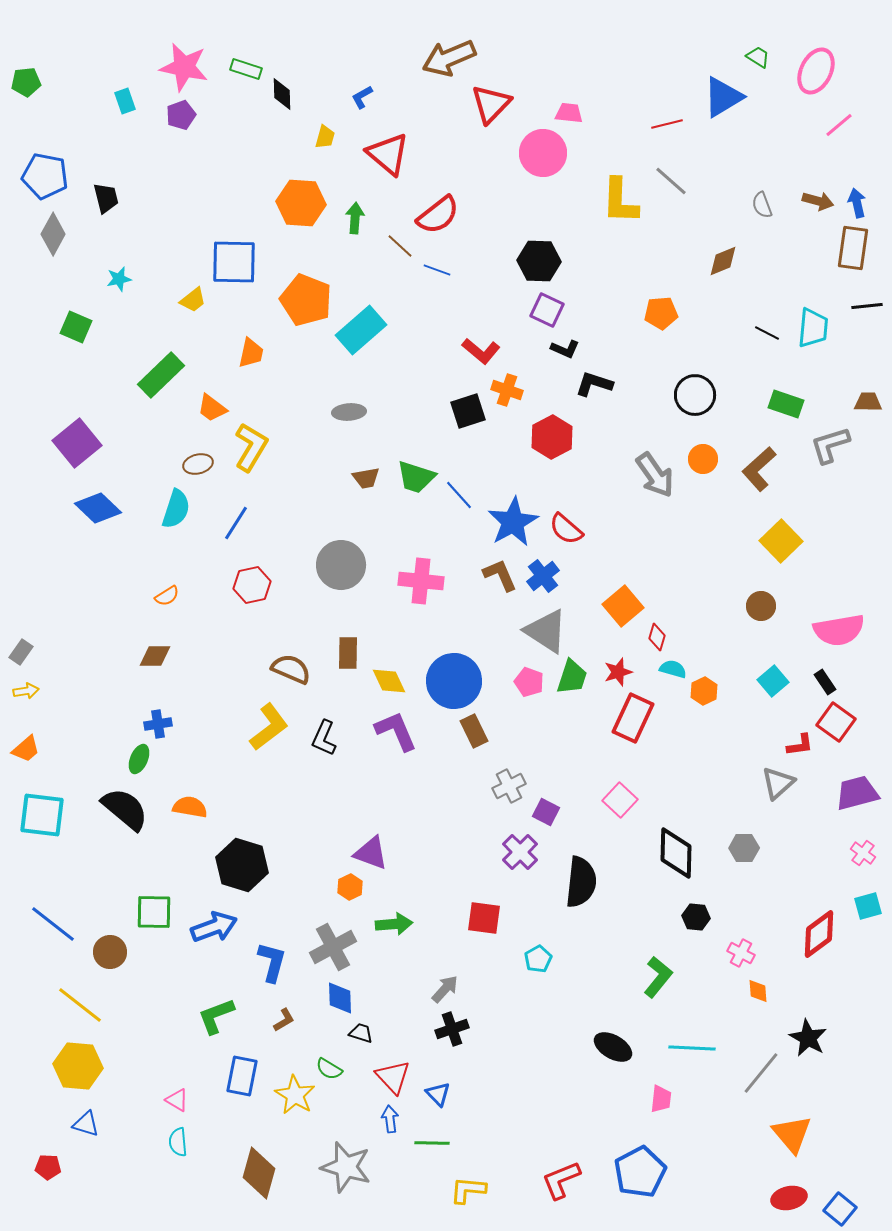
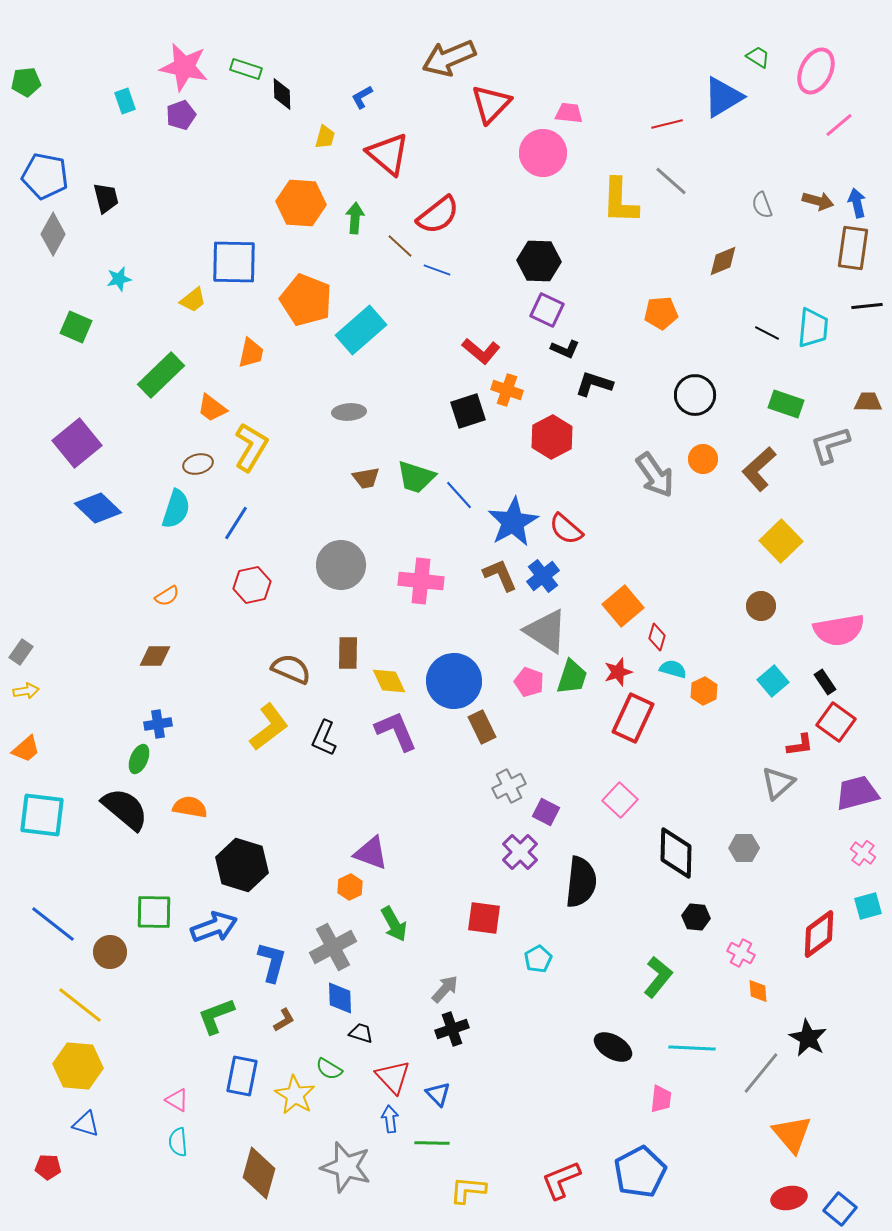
brown rectangle at (474, 731): moved 8 px right, 4 px up
green arrow at (394, 924): rotated 66 degrees clockwise
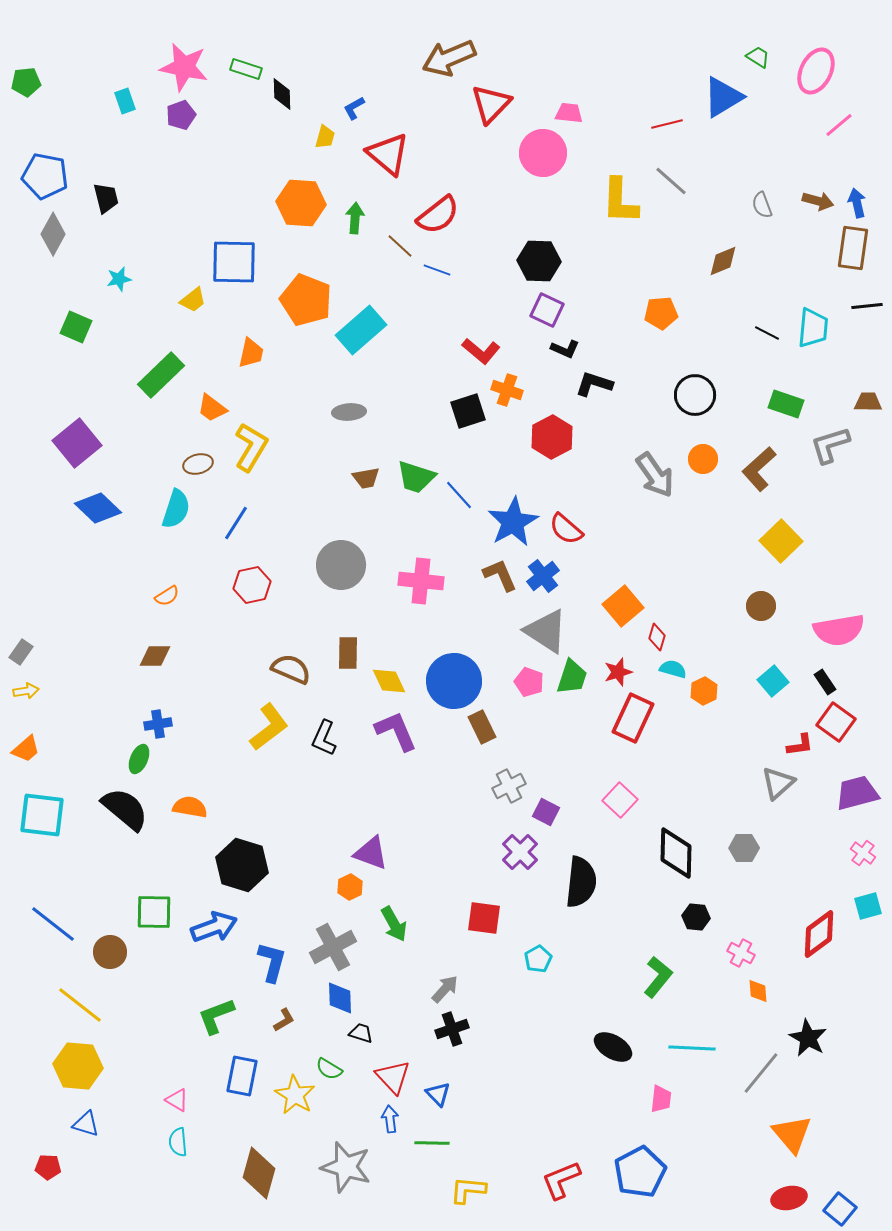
blue L-shape at (362, 97): moved 8 px left, 11 px down
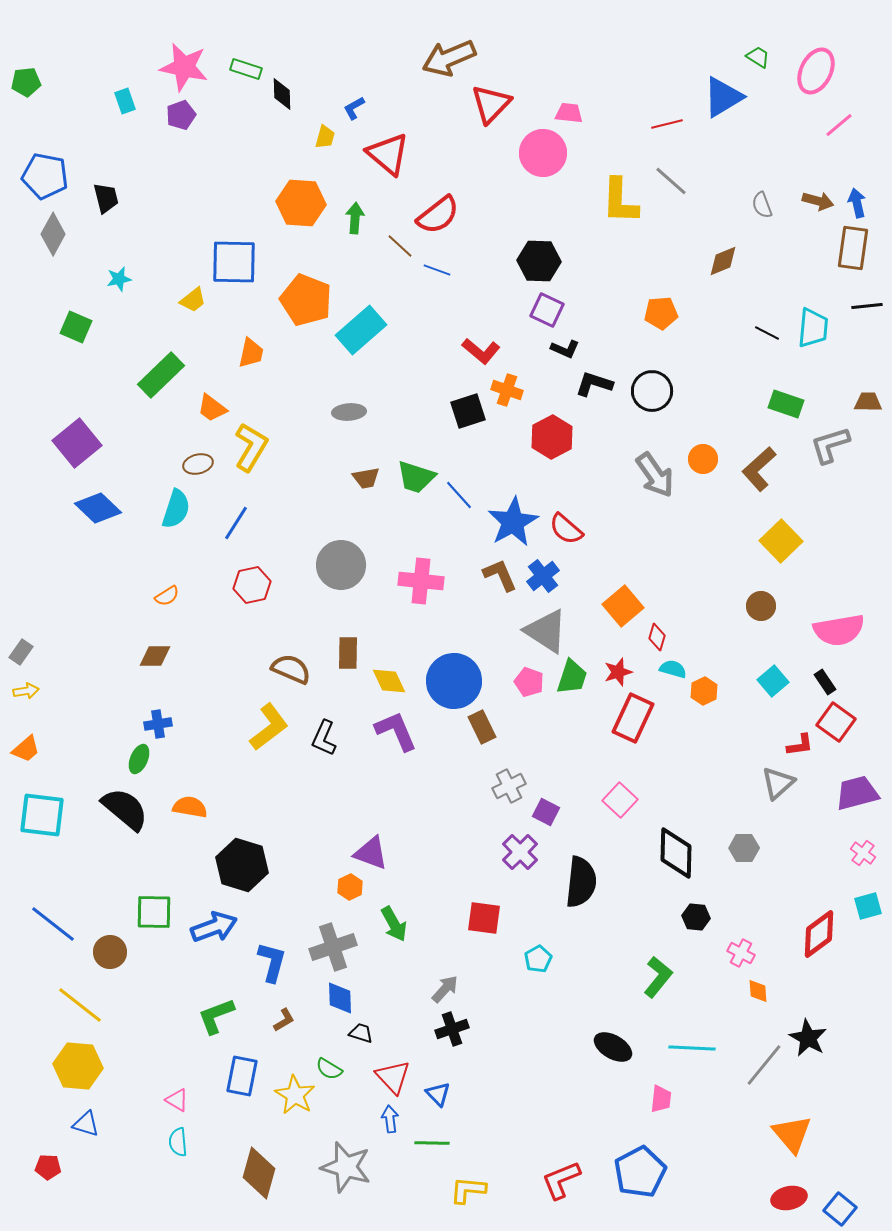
black circle at (695, 395): moved 43 px left, 4 px up
gray cross at (333, 947): rotated 9 degrees clockwise
gray line at (761, 1073): moved 3 px right, 8 px up
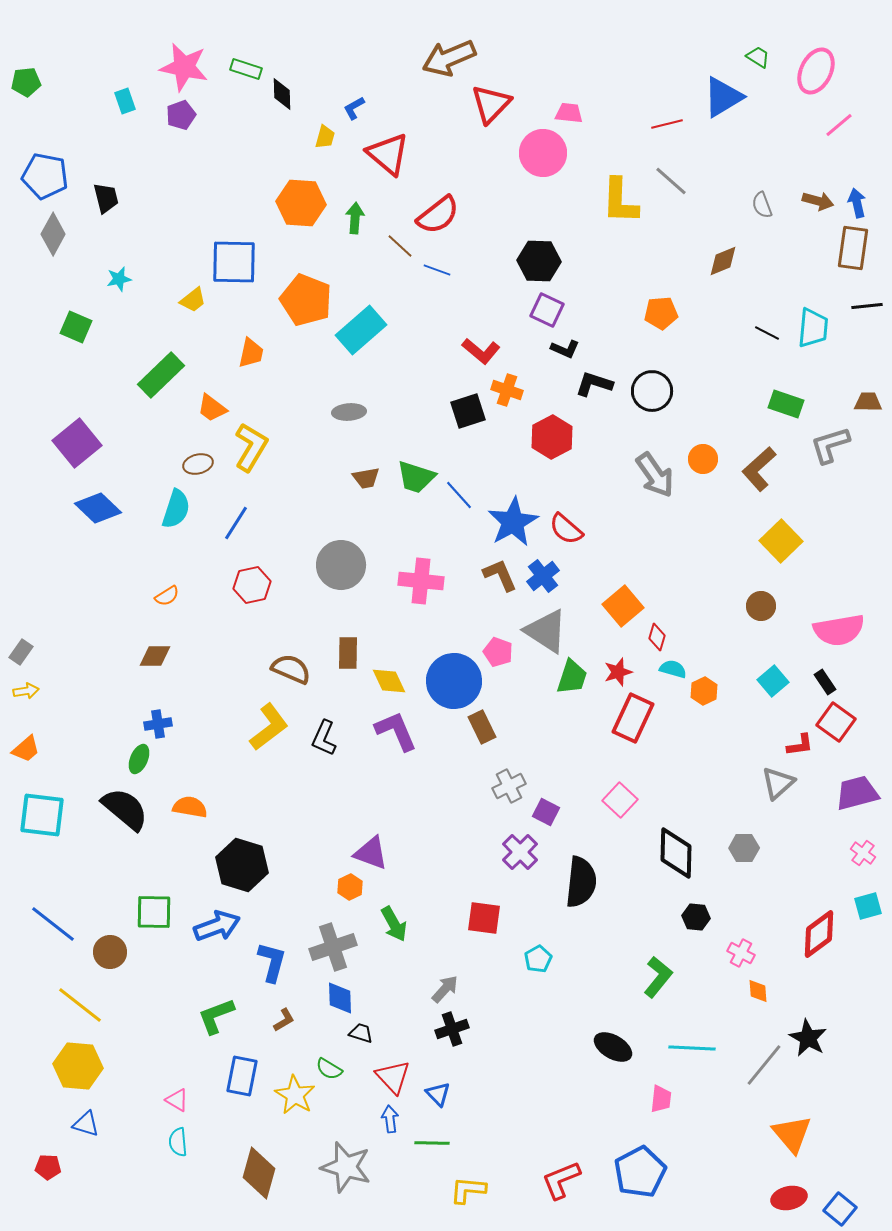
pink pentagon at (529, 682): moved 31 px left, 30 px up
blue arrow at (214, 927): moved 3 px right, 1 px up
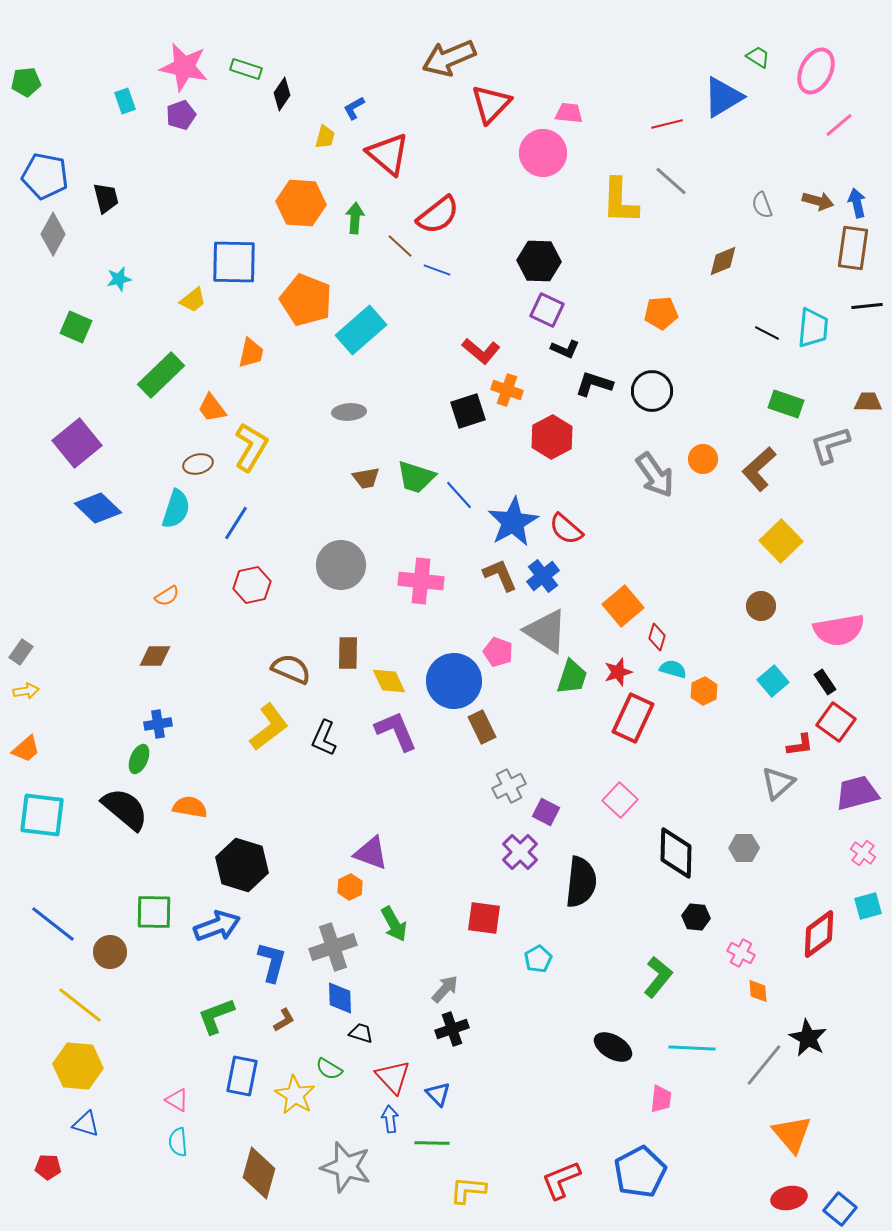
black diamond at (282, 94): rotated 36 degrees clockwise
orange trapezoid at (212, 408): rotated 16 degrees clockwise
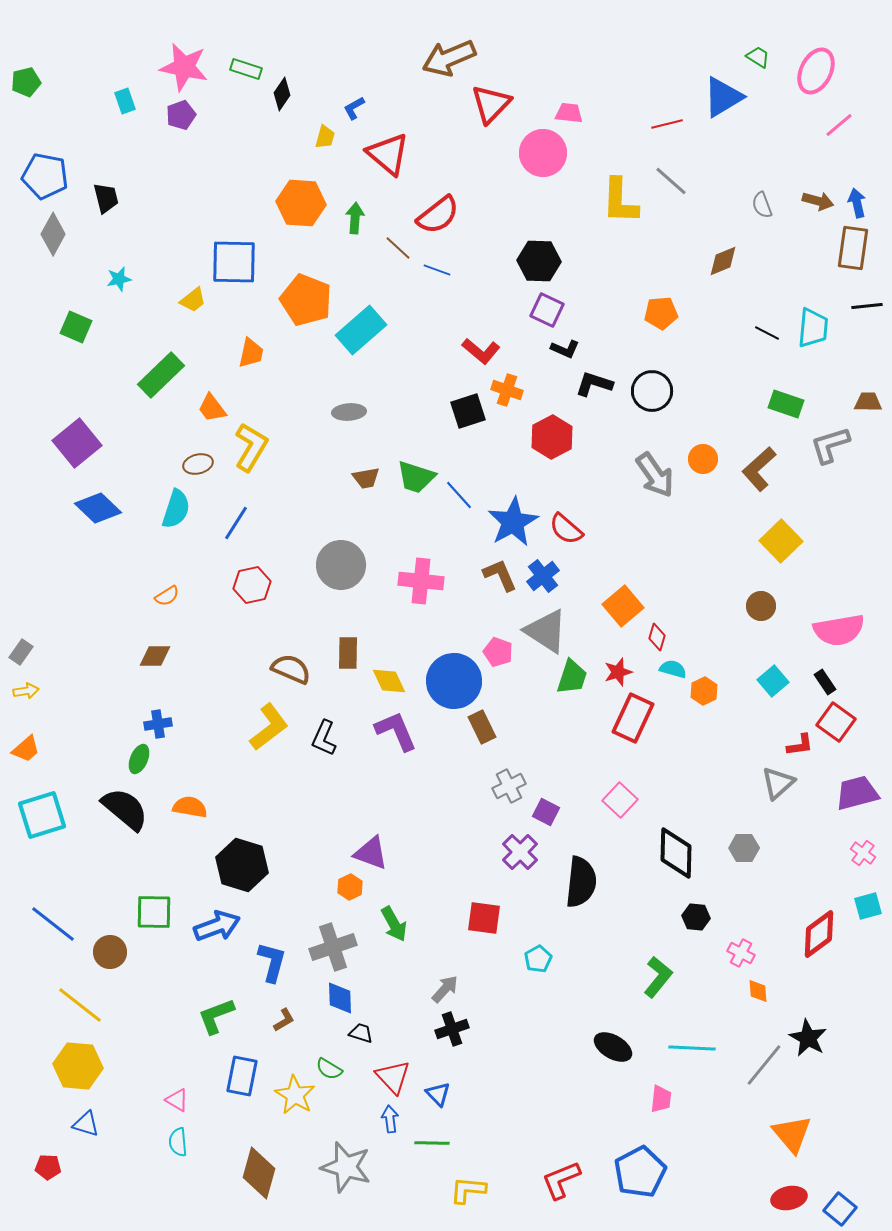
green pentagon at (26, 82): rotated 8 degrees counterclockwise
brown line at (400, 246): moved 2 px left, 2 px down
cyan square at (42, 815): rotated 24 degrees counterclockwise
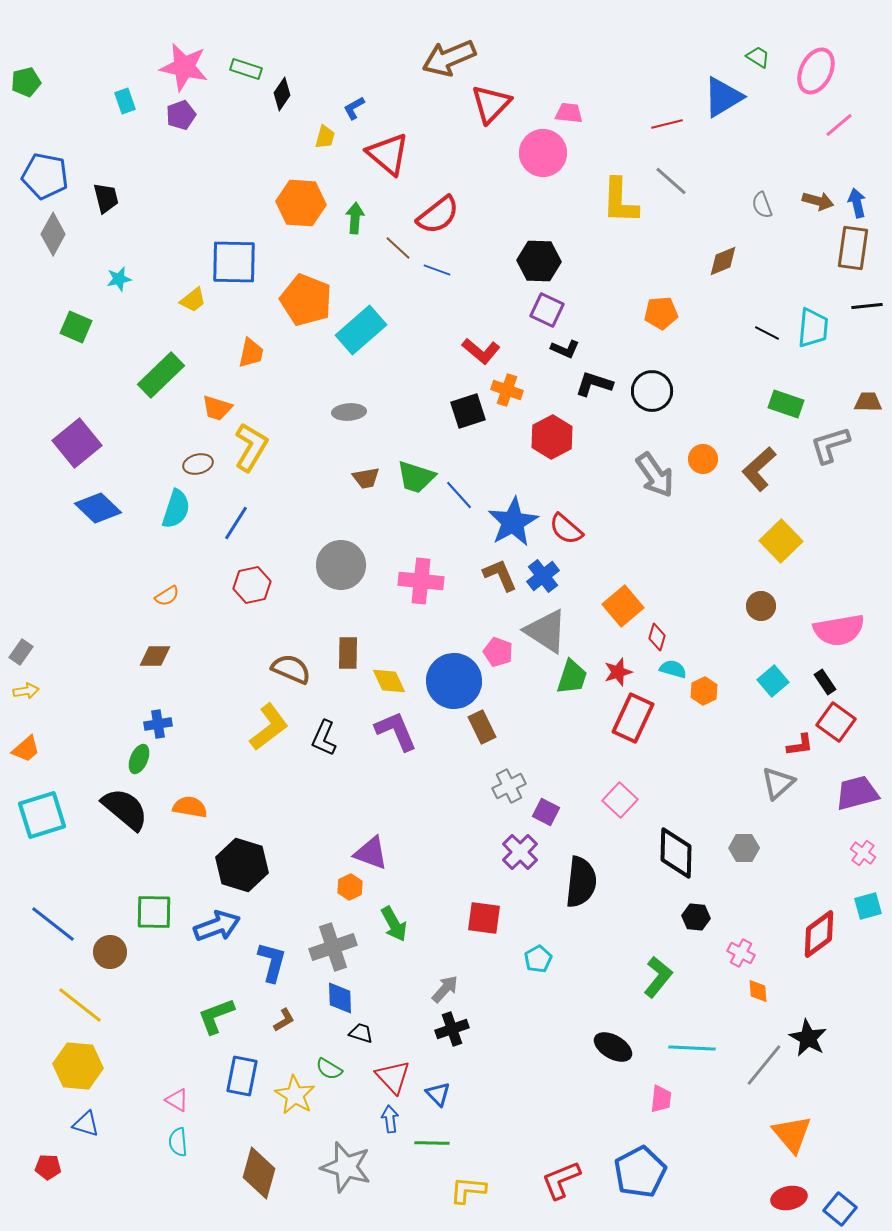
orange trapezoid at (212, 408): moved 5 px right; rotated 36 degrees counterclockwise
